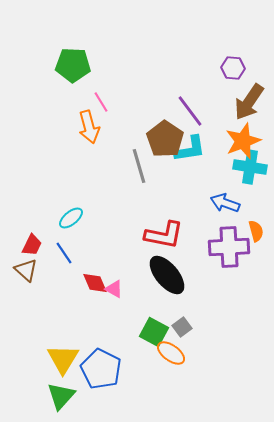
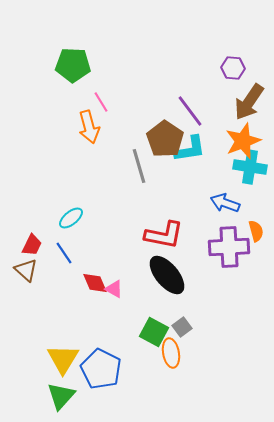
orange ellipse: rotated 44 degrees clockwise
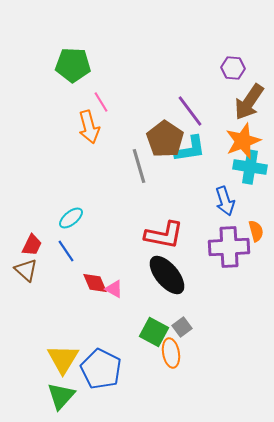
blue arrow: moved 2 px up; rotated 128 degrees counterclockwise
blue line: moved 2 px right, 2 px up
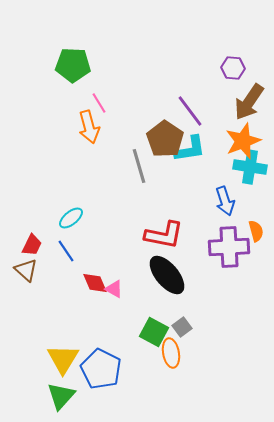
pink line: moved 2 px left, 1 px down
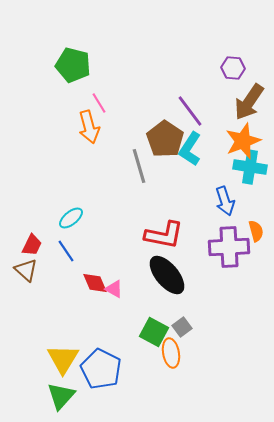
green pentagon: rotated 12 degrees clockwise
cyan L-shape: rotated 132 degrees clockwise
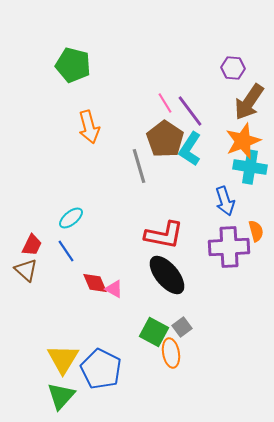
pink line: moved 66 px right
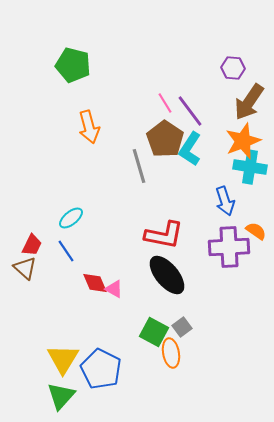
orange semicircle: rotated 40 degrees counterclockwise
brown triangle: moved 1 px left, 2 px up
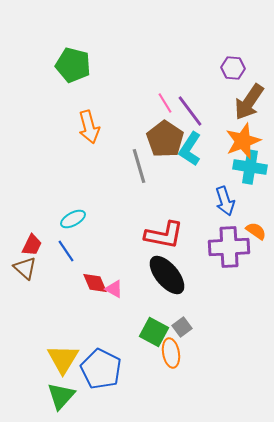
cyan ellipse: moved 2 px right, 1 px down; rotated 10 degrees clockwise
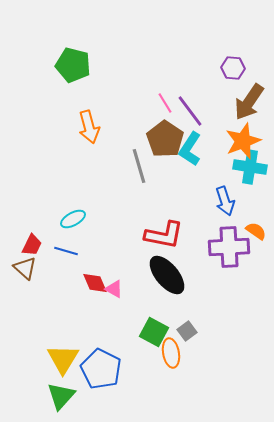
blue line: rotated 40 degrees counterclockwise
gray square: moved 5 px right, 4 px down
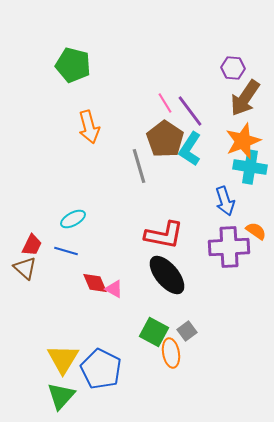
brown arrow: moved 4 px left, 4 px up
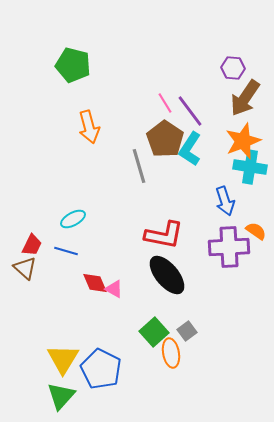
green square: rotated 20 degrees clockwise
